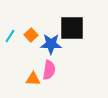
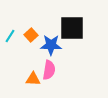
blue star: moved 1 px down
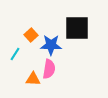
black square: moved 5 px right
cyan line: moved 5 px right, 18 px down
pink semicircle: moved 1 px up
